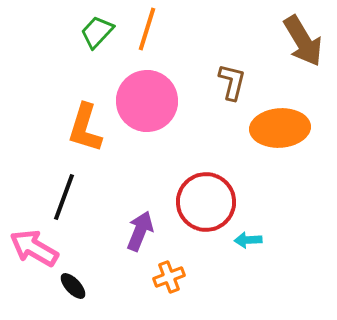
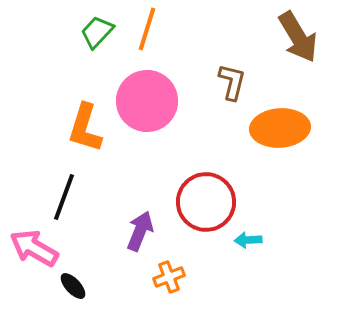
brown arrow: moved 5 px left, 4 px up
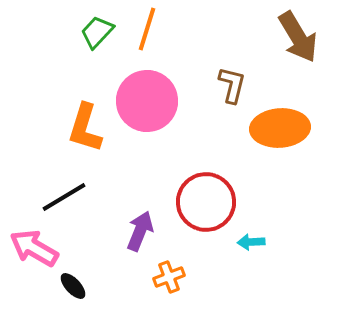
brown L-shape: moved 3 px down
black line: rotated 39 degrees clockwise
cyan arrow: moved 3 px right, 2 px down
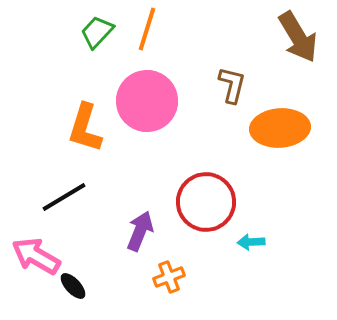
pink arrow: moved 2 px right, 8 px down
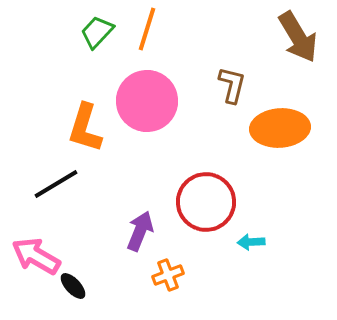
black line: moved 8 px left, 13 px up
orange cross: moved 1 px left, 2 px up
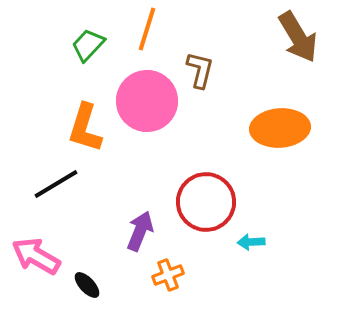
green trapezoid: moved 9 px left, 13 px down
brown L-shape: moved 32 px left, 15 px up
black ellipse: moved 14 px right, 1 px up
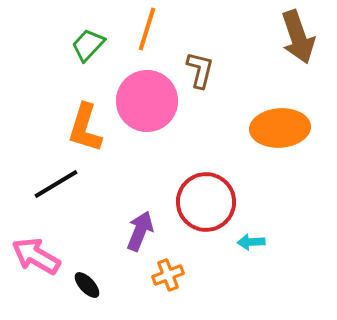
brown arrow: rotated 12 degrees clockwise
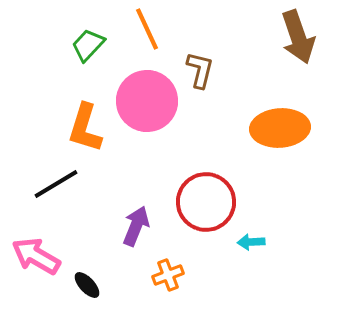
orange line: rotated 42 degrees counterclockwise
purple arrow: moved 4 px left, 5 px up
